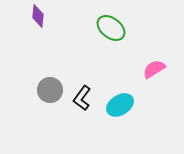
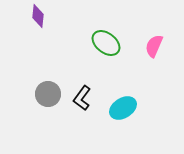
green ellipse: moved 5 px left, 15 px down
pink semicircle: moved 23 px up; rotated 35 degrees counterclockwise
gray circle: moved 2 px left, 4 px down
cyan ellipse: moved 3 px right, 3 px down
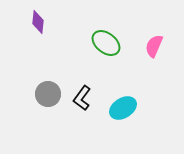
purple diamond: moved 6 px down
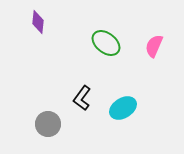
gray circle: moved 30 px down
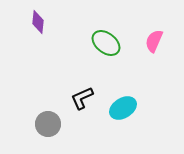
pink semicircle: moved 5 px up
black L-shape: rotated 30 degrees clockwise
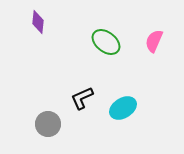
green ellipse: moved 1 px up
